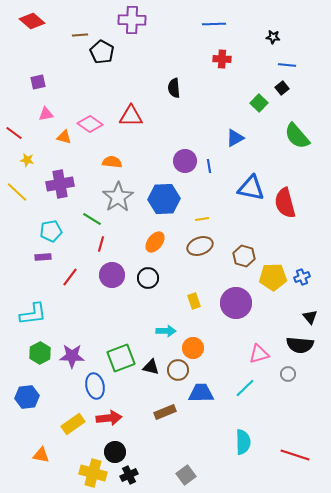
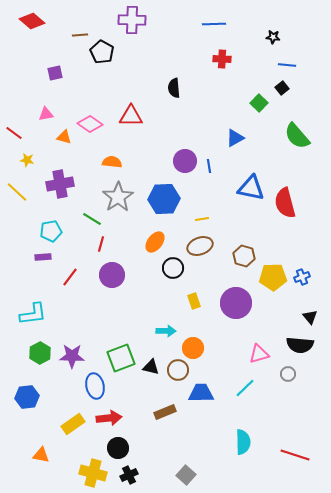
purple square at (38, 82): moved 17 px right, 9 px up
black circle at (148, 278): moved 25 px right, 10 px up
black circle at (115, 452): moved 3 px right, 4 px up
gray square at (186, 475): rotated 12 degrees counterclockwise
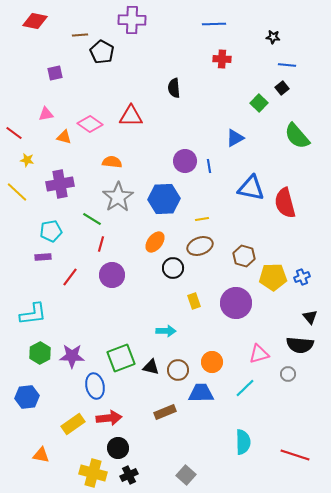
red diamond at (32, 21): moved 3 px right; rotated 30 degrees counterclockwise
orange circle at (193, 348): moved 19 px right, 14 px down
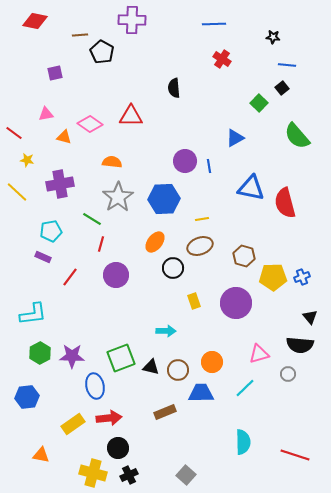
red cross at (222, 59): rotated 30 degrees clockwise
purple rectangle at (43, 257): rotated 28 degrees clockwise
purple circle at (112, 275): moved 4 px right
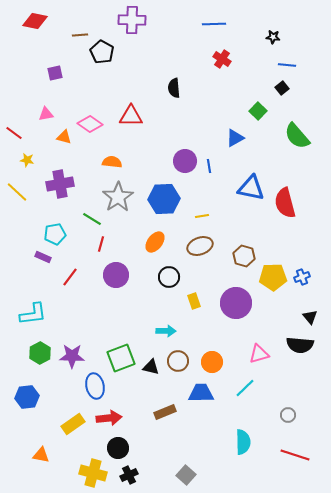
green square at (259, 103): moved 1 px left, 8 px down
yellow line at (202, 219): moved 3 px up
cyan pentagon at (51, 231): moved 4 px right, 3 px down
black circle at (173, 268): moved 4 px left, 9 px down
brown circle at (178, 370): moved 9 px up
gray circle at (288, 374): moved 41 px down
